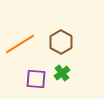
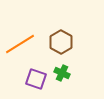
green cross: rotated 28 degrees counterclockwise
purple square: rotated 15 degrees clockwise
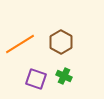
green cross: moved 2 px right, 3 px down
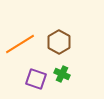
brown hexagon: moved 2 px left
green cross: moved 2 px left, 2 px up
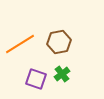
brown hexagon: rotated 20 degrees clockwise
green cross: rotated 28 degrees clockwise
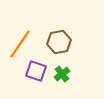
orange line: rotated 24 degrees counterclockwise
purple square: moved 8 px up
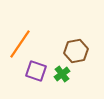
brown hexagon: moved 17 px right, 9 px down
